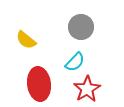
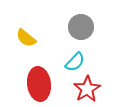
yellow semicircle: moved 2 px up
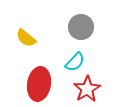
red ellipse: rotated 16 degrees clockwise
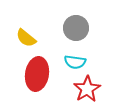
gray circle: moved 5 px left, 1 px down
cyan semicircle: rotated 55 degrees clockwise
red ellipse: moved 2 px left, 10 px up
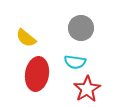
gray circle: moved 5 px right
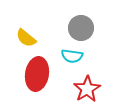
cyan semicircle: moved 3 px left, 6 px up
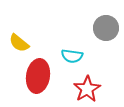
gray circle: moved 25 px right
yellow semicircle: moved 7 px left, 5 px down
red ellipse: moved 1 px right, 2 px down
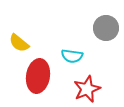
red star: rotated 8 degrees clockwise
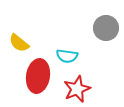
cyan semicircle: moved 5 px left
red star: moved 10 px left
